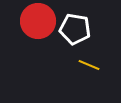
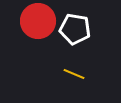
yellow line: moved 15 px left, 9 px down
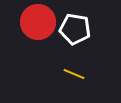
red circle: moved 1 px down
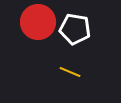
yellow line: moved 4 px left, 2 px up
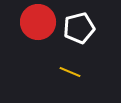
white pentagon: moved 4 px right, 1 px up; rotated 24 degrees counterclockwise
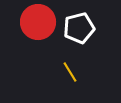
yellow line: rotated 35 degrees clockwise
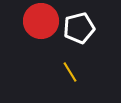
red circle: moved 3 px right, 1 px up
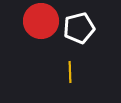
yellow line: rotated 30 degrees clockwise
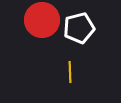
red circle: moved 1 px right, 1 px up
